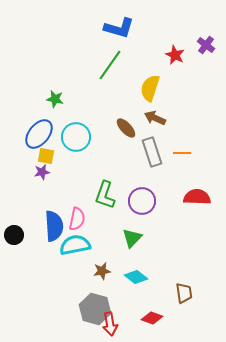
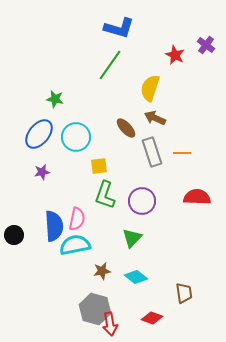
yellow square: moved 53 px right, 10 px down; rotated 18 degrees counterclockwise
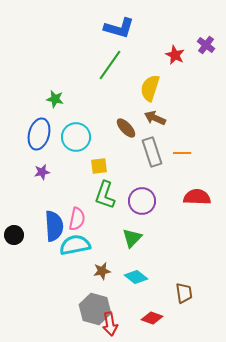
blue ellipse: rotated 24 degrees counterclockwise
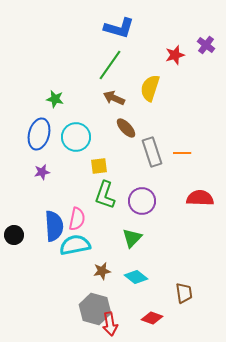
red star: rotated 30 degrees clockwise
brown arrow: moved 41 px left, 20 px up
red semicircle: moved 3 px right, 1 px down
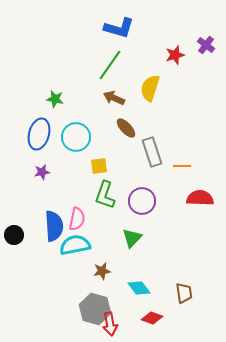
orange line: moved 13 px down
cyan diamond: moved 3 px right, 11 px down; rotated 15 degrees clockwise
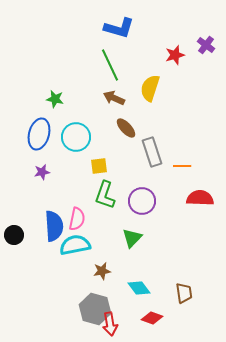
green line: rotated 60 degrees counterclockwise
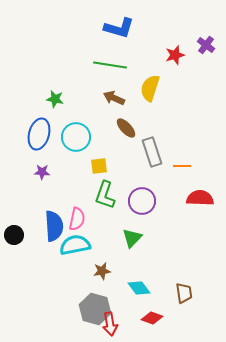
green line: rotated 56 degrees counterclockwise
purple star: rotated 14 degrees clockwise
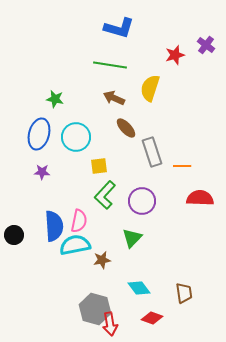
green L-shape: rotated 24 degrees clockwise
pink semicircle: moved 2 px right, 2 px down
brown star: moved 11 px up
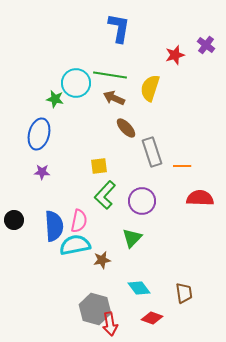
blue L-shape: rotated 96 degrees counterclockwise
green line: moved 10 px down
cyan circle: moved 54 px up
black circle: moved 15 px up
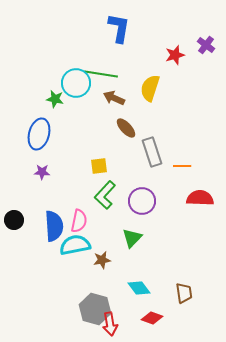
green line: moved 9 px left, 1 px up
